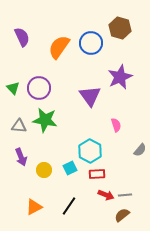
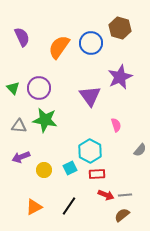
purple arrow: rotated 90 degrees clockwise
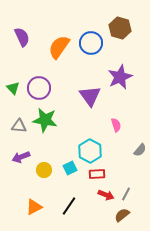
gray line: moved 1 px right, 1 px up; rotated 56 degrees counterclockwise
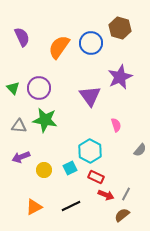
red rectangle: moved 1 px left, 3 px down; rotated 28 degrees clockwise
black line: moved 2 px right; rotated 30 degrees clockwise
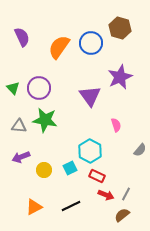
red rectangle: moved 1 px right, 1 px up
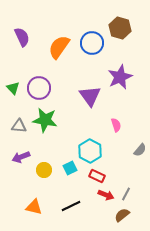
blue circle: moved 1 px right
orange triangle: rotated 42 degrees clockwise
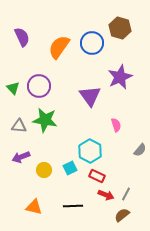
purple circle: moved 2 px up
black line: moved 2 px right; rotated 24 degrees clockwise
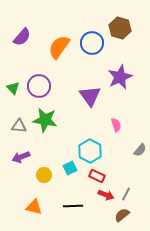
purple semicircle: rotated 66 degrees clockwise
yellow circle: moved 5 px down
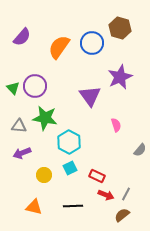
purple circle: moved 4 px left
green star: moved 2 px up
cyan hexagon: moved 21 px left, 9 px up
purple arrow: moved 1 px right, 4 px up
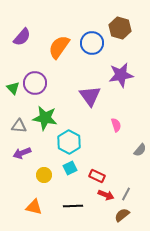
purple star: moved 1 px right, 2 px up; rotated 15 degrees clockwise
purple circle: moved 3 px up
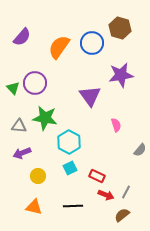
yellow circle: moved 6 px left, 1 px down
gray line: moved 2 px up
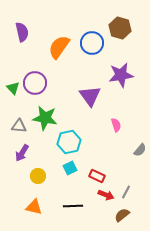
purple semicircle: moved 5 px up; rotated 54 degrees counterclockwise
cyan hexagon: rotated 20 degrees clockwise
purple arrow: rotated 36 degrees counterclockwise
